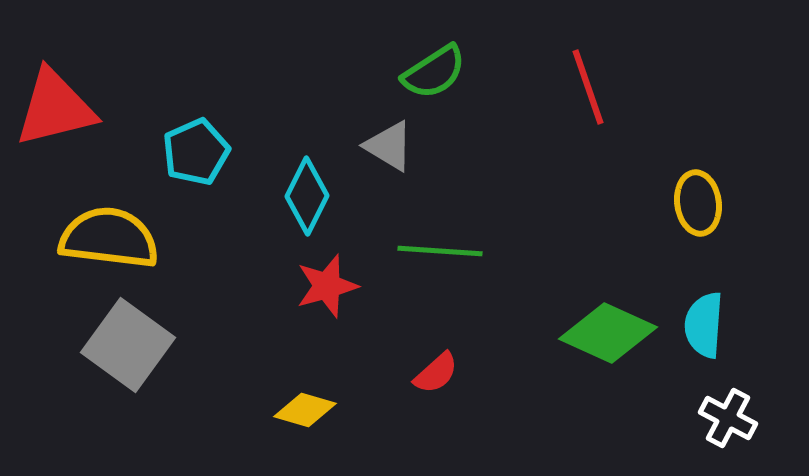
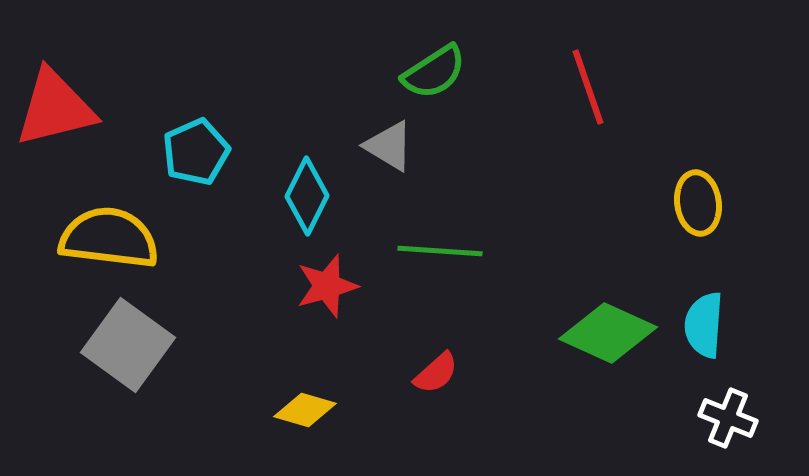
white cross: rotated 6 degrees counterclockwise
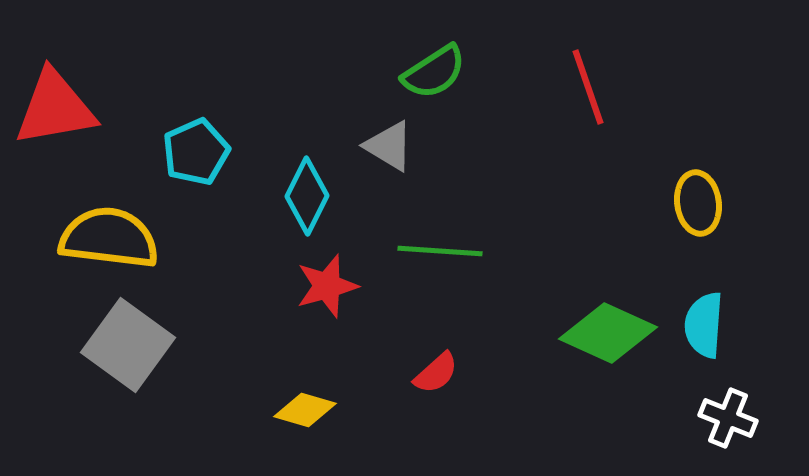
red triangle: rotated 4 degrees clockwise
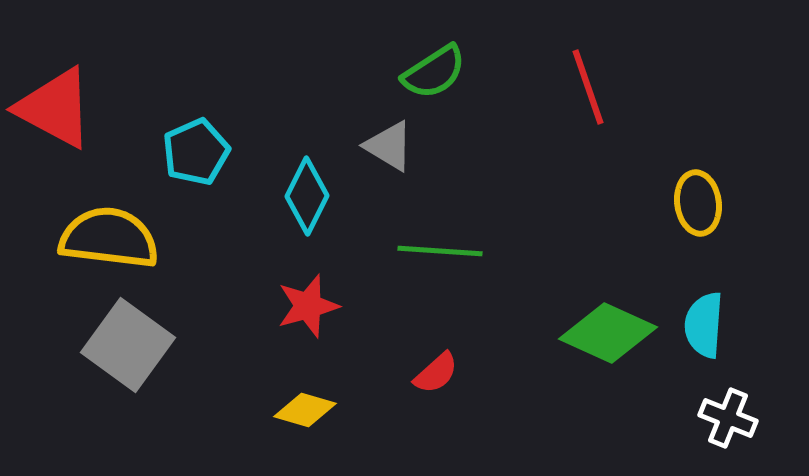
red triangle: rotated 38 degrees clockwise
red star: moved 19 px left, 20 px down
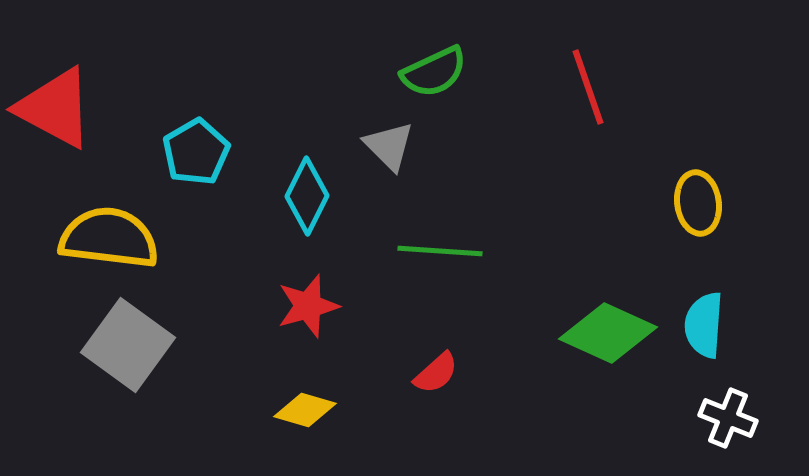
green semicircle: rotated 8 degrees clockwise
gray triangle: rotated 14 degrees clockwise
cyan pentagon: rotated 6 degrees counterclockwise
